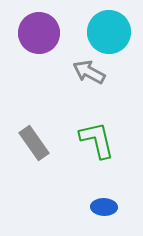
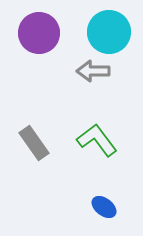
gray arrow: moved 4 px right, 1 px up; rotated 28 degrees counterclockwise
green L-shape: rotated 24 degrees counterclockwise
blue ellipse: rotated 35 degrees clockwise
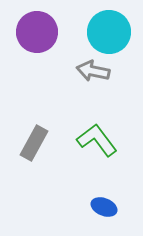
purple circle: moved 2 px left, 1 px up
gray arrow: rotated 12 degrees clockwise
gray rectangle: rotated 64 degrees clockwise
blue ellipse: rotated 15 degrees counterclockwise
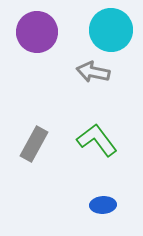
cyan circle: moved 2 px right, 2 px up
gray arrow: moved 1 px down
gray rectangle: moved 1 px down
blue ellipse: moved 1 px left, 2 px up; rotated 25 degrees counterclockwise
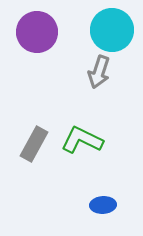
cyan circle: moved 1 px right
gray arrow: moved 6 px right; rotated 84 degrees counterclockwise
green L-shape: moved 15 px left; rotated 27 degrees counterclockwise
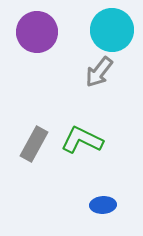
gray arrow: rotated 20 degrees clockwise
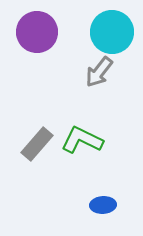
cyan circle: moved 2 px down
gray rectangle: moved 3 px right; rotated 12 degrees clockwise
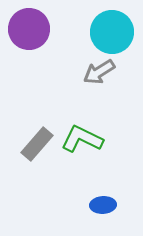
purple circle: moved 8 px left, 3 px up
gray arrow: rotated 20 degrees clockwise
green L-shape: moved 1 px up
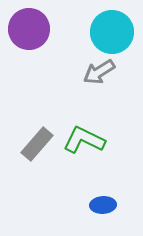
green L-shape: moved 2 px right, 1 px down
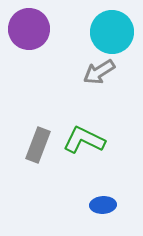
gray rectangle: moved 1 px right, 1 px down; rotated 20 degrees counterclockwise
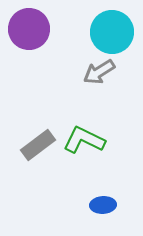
gray rectangle: rotated 32 degrees clockwise
